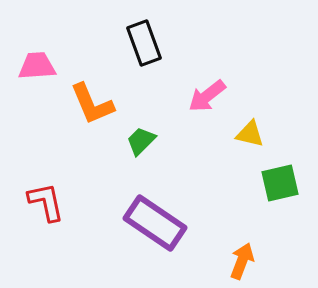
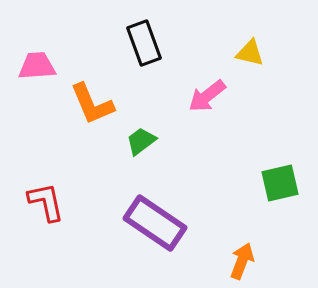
yellow triangle: moved 81 px up
green trapezoid: rotated 8 degrees clockwise
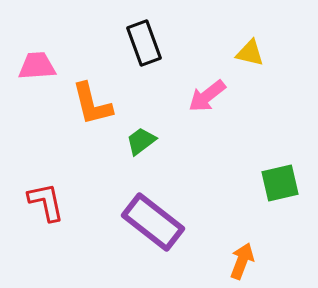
orange L-shape: rotated 9 degrees clockwise
purple rectangle: moved 2 px left, 1 px up; rotated 4 degrees clockwise
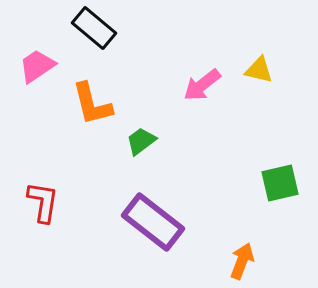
black rectangle: moved 50 px left, 15 px up; rotated 30 degrees counterclockwise
yellow triangle: moved 9 px right, 17 px down
pink trapezoid: rotated 30 degrees counterclockwise
pink arrow: moved 5 px left, 11 px up
red L-shape: moved 3 px left; rotated 21 degrees clockwise
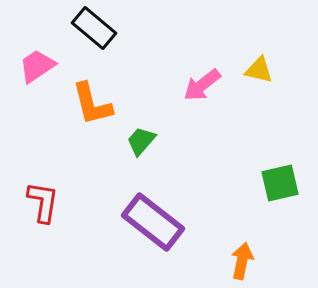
green trapezoid: rotated 12 degrees counterclockwise
orange arrow: rotated 9 degrees counterclockwise
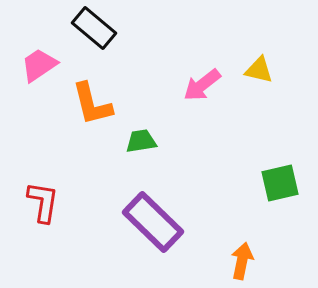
pink trapezoid: moved 2 px right, 1 px up
green trapezoid: rotated 40 degrees clockwise
purple rectangle: rotated 6 degrees clockwise
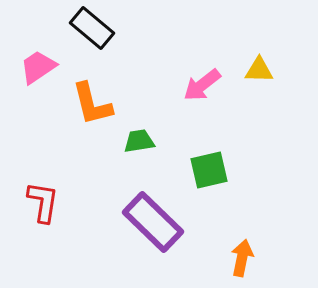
black rectangle: moved 2 px left
pink trapezoid: moved 1 px left, 2 px down
yellow triangle: rotated 12 degrees counterclockwise
green trapezoid: moved 2 px left
green square: moved 71 px left, 13 px up
orange arrow: moved 3 px up
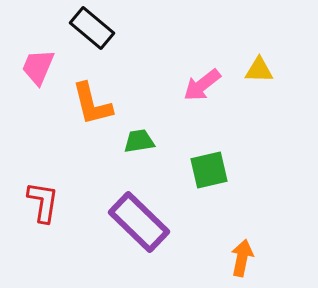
pink trapezoid: rotated 33 degrees counterclockwise
purple rectangle: moved 14 px left
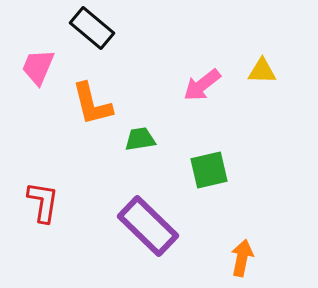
yellow triangle: moved 3 px right, 1 px down
green trapezoid: moved 1 px right, 2 px up
purple rectangle: moved 9 px right, 4 px down
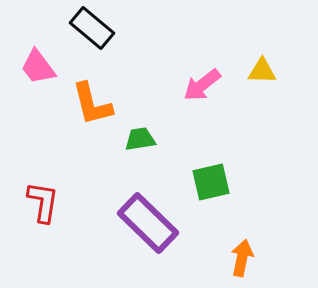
pink trapezoid: rotated 60 degrees counterclockwise
green square: moved 2 px right, 12 px down
purple rectangle: moved 3 px up
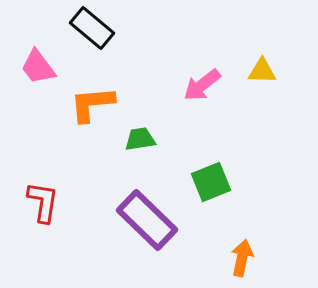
orange L-shape: rotated 99 degrees clockwise
green square: rotated 9 degrees counterclockwise
purple rectangle: moved 1 px left, 3 px up
